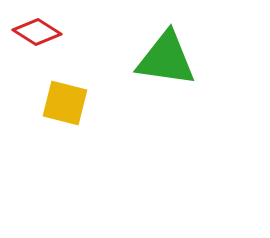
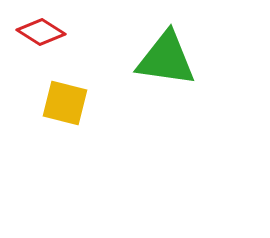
red diamond: moved 4 px right
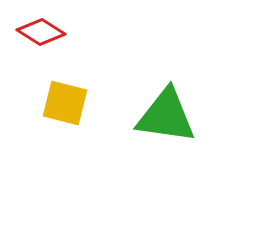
green triangle: moved 57 px down
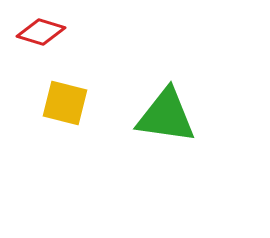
red diamond: rotated 15 degrees counterclockwise
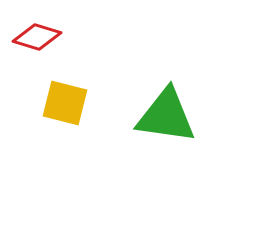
red diamond: moved 4 px left, 5 px down
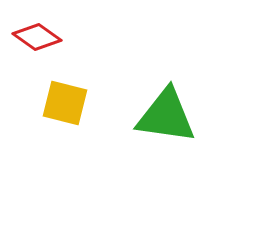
red diamond: rotated 18 degrees clockwise
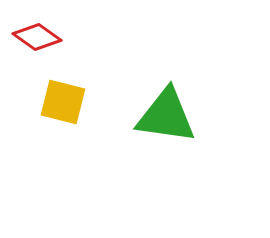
yellow square: moved 2 px left, 1 px up
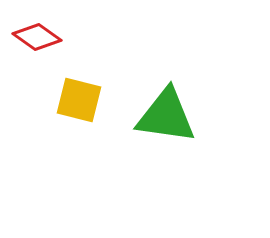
yellow square: moved 16 px right, 2 px up
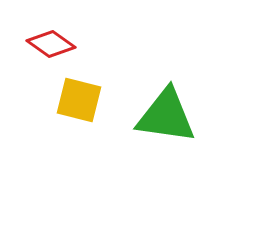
red diamond: moved 14 px right, 7 px down
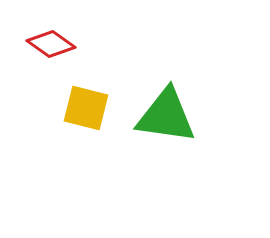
yellow square: moved 7 px right, 8 px down
